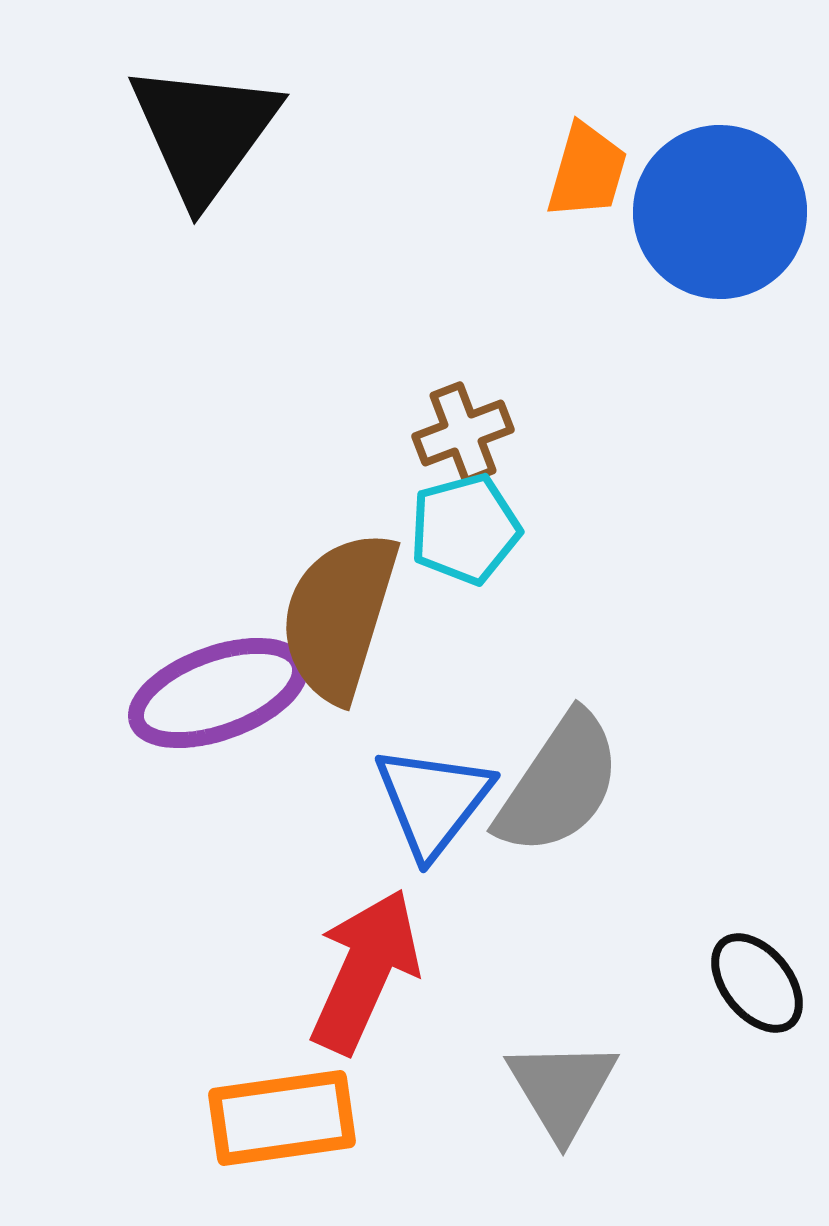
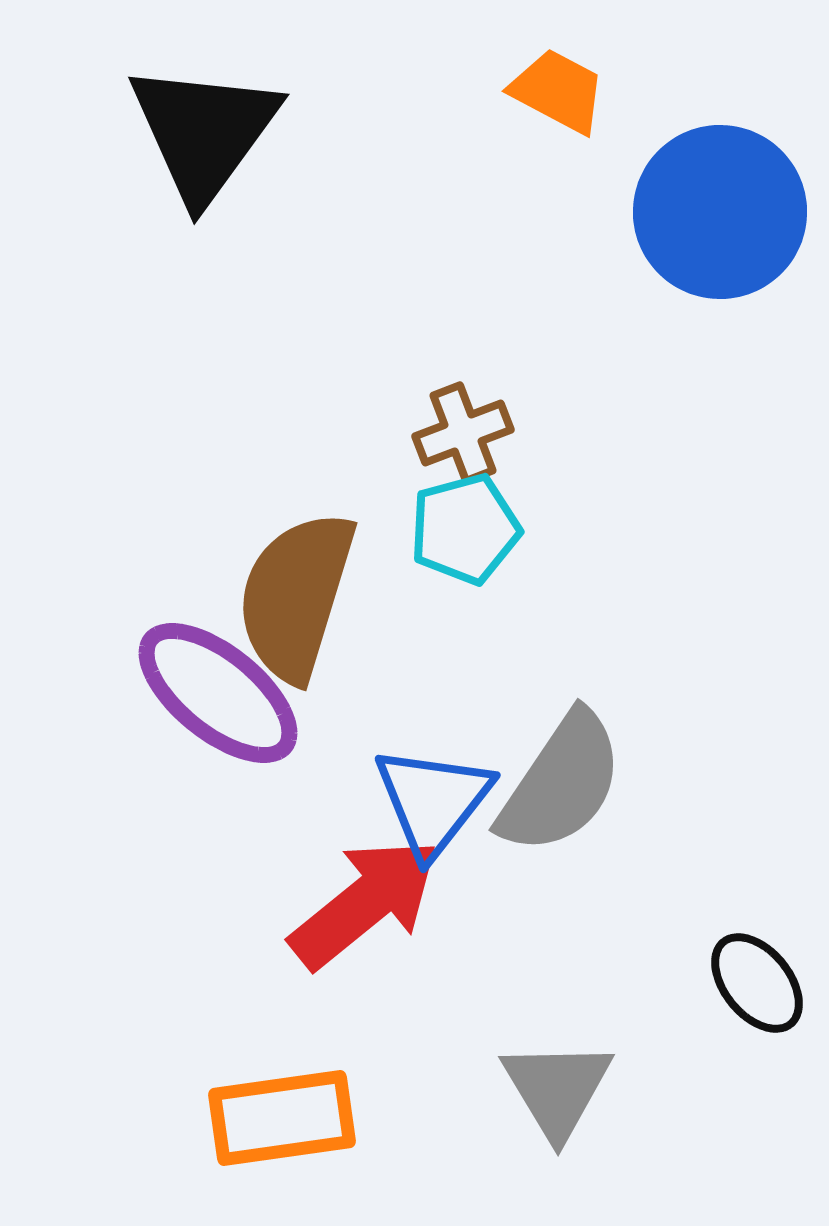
orange trapezoid: moved 29 px left, 80 px up; rotated 78 degrees counterclockwise
brown semicircle: moved 43 px left, 20 px up
purple ellipse: rotated 59 degrees clockwise
gray semicircle: moved 2 px right, 1 px up
red arrow: moved 68 px up; rotated 27 degrees clockwise
gray triangle: moved 5 px left
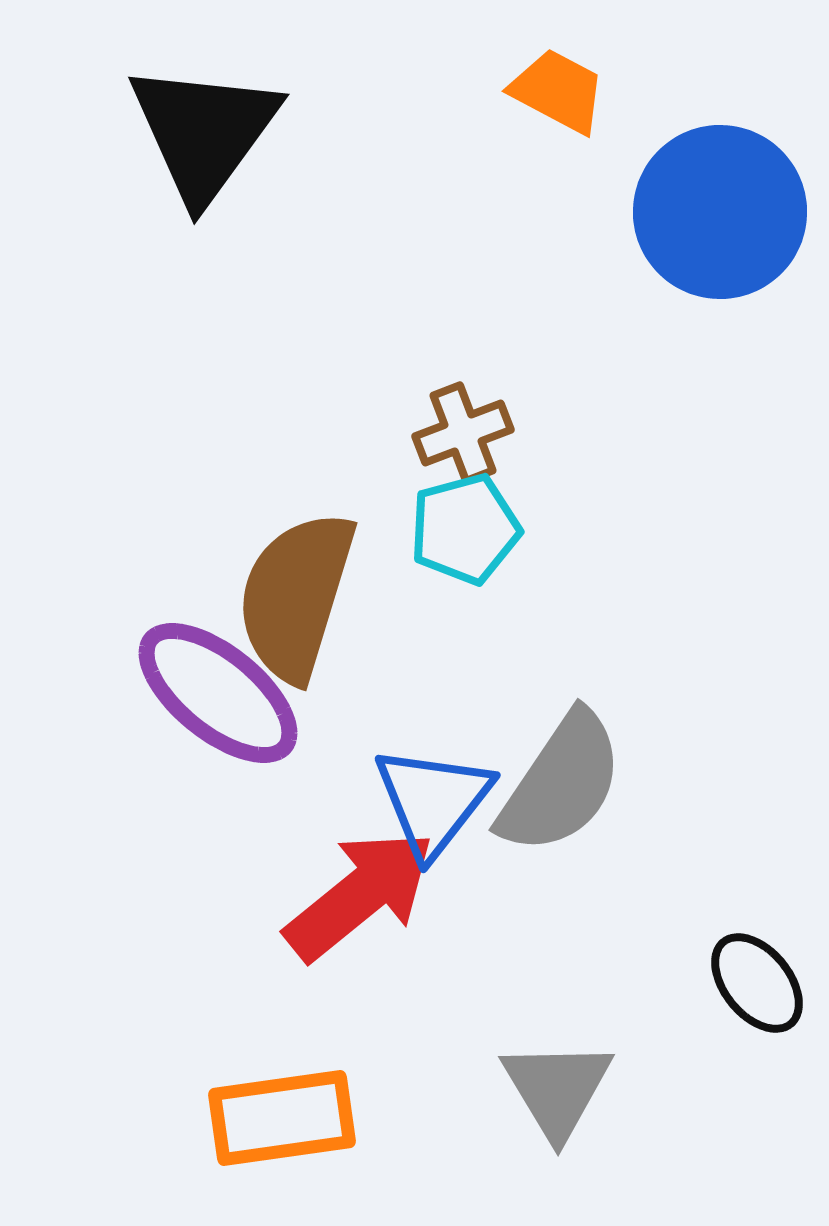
red arrow: moved 5 px left, 8 px up
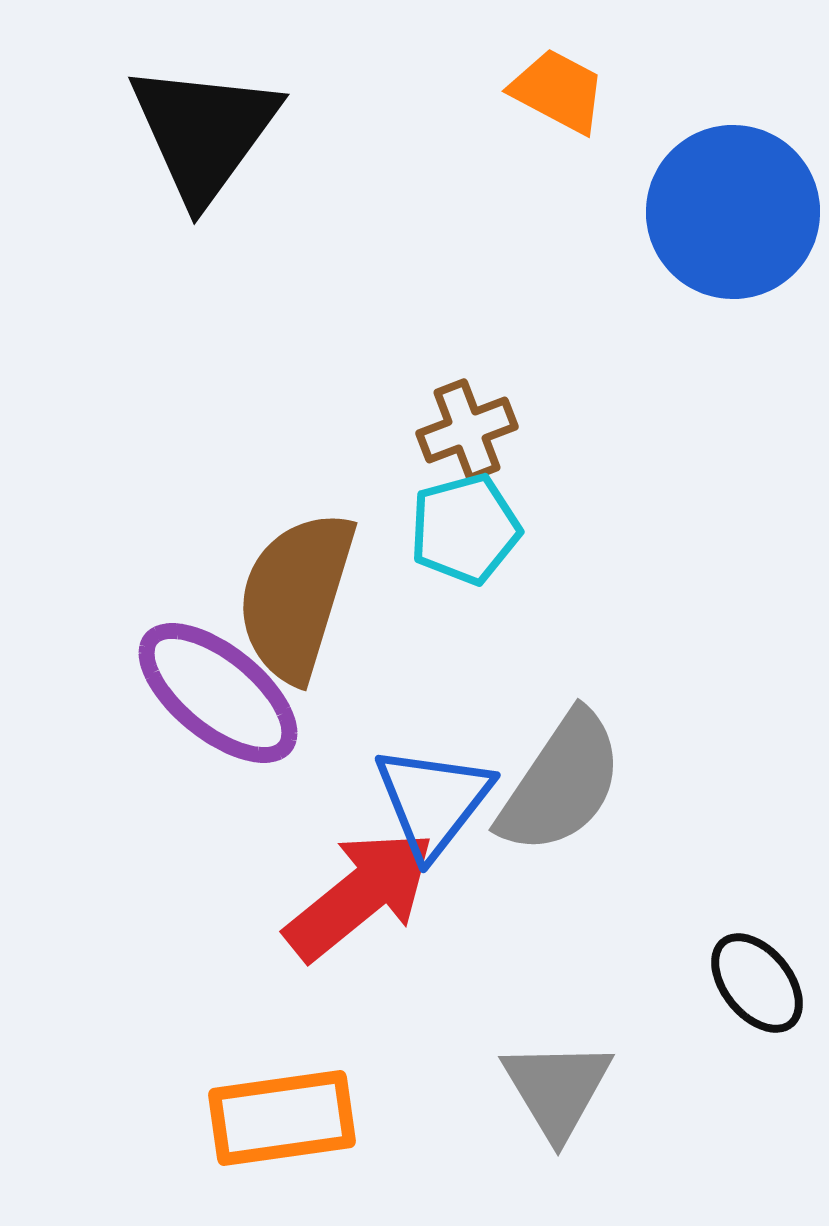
blue circle: moved 13 px right
brown cross: moved 4 px right, 3 px up
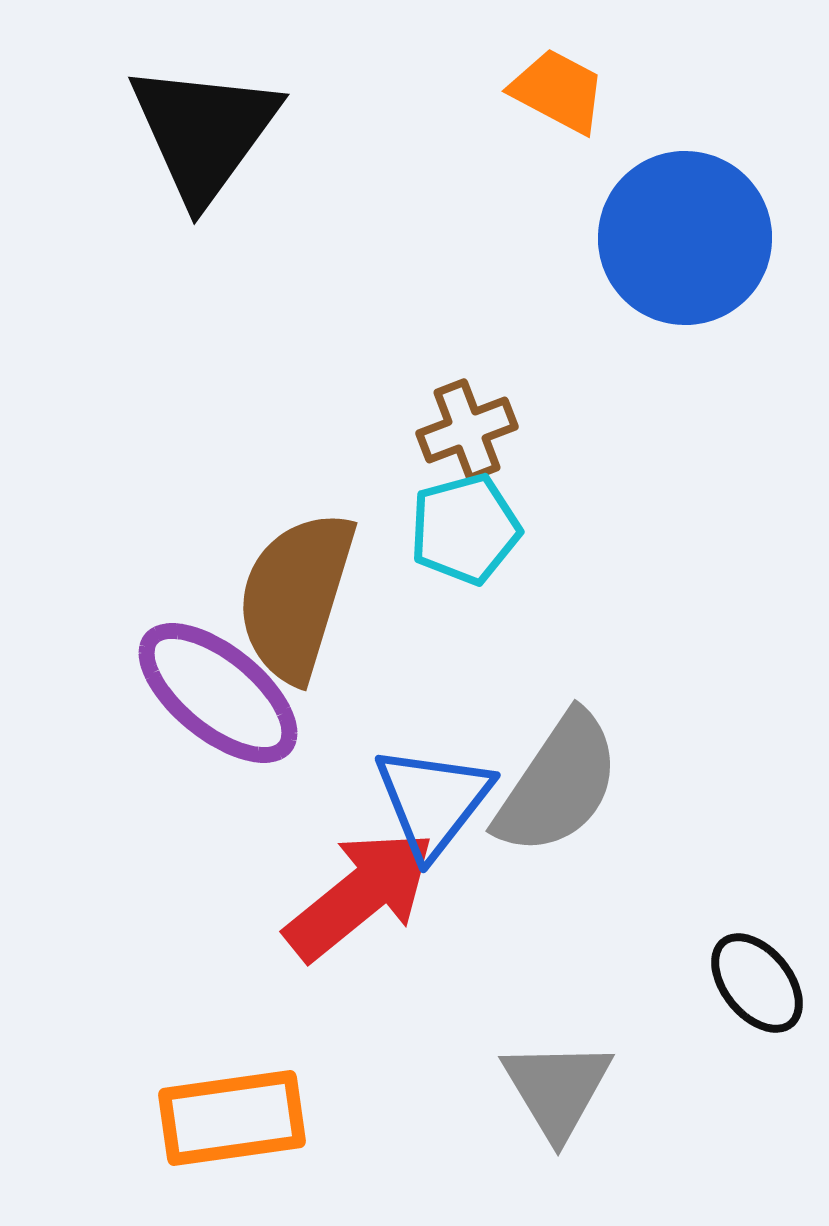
blue circle: moved 48 px left, 26 px down
gray semicircle: moved 3 px left, 1 px down
orange rectangle: moved 50 px left
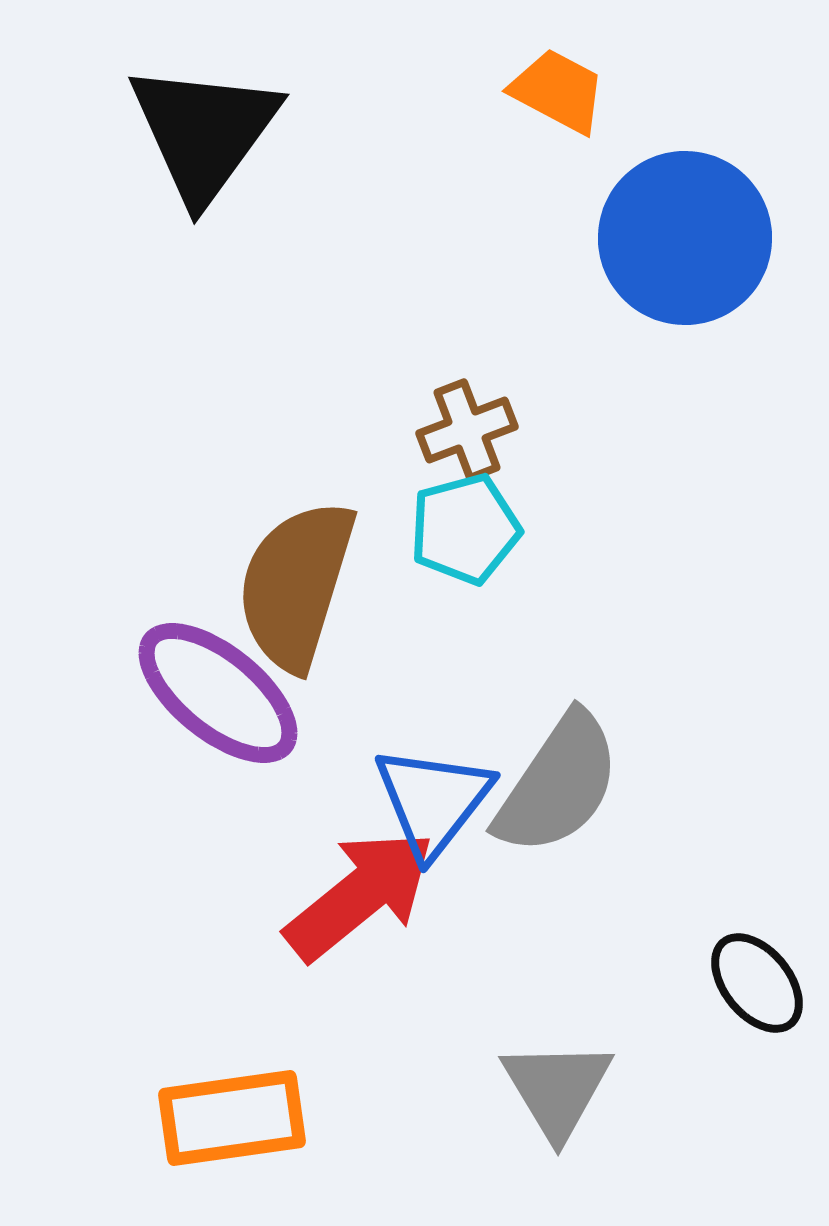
brown semicircle: moved 11 px up
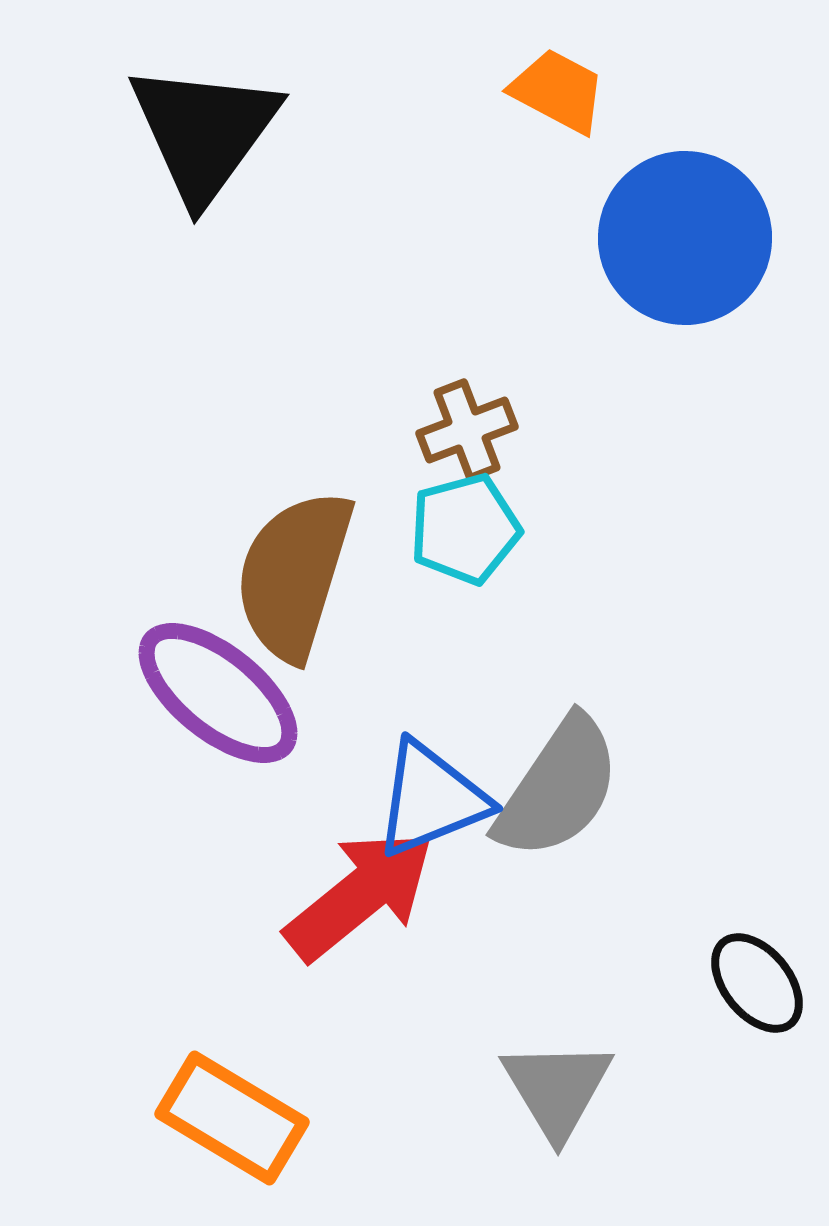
brown semicircle: moved 2 px left, 10 px up
gray semicircle: moved 4 px down
blue triangle: moved 2 px left, 2 px up; rotated 30 degrees clockwise
orange rectangle: rotated 39 degrees clockwise
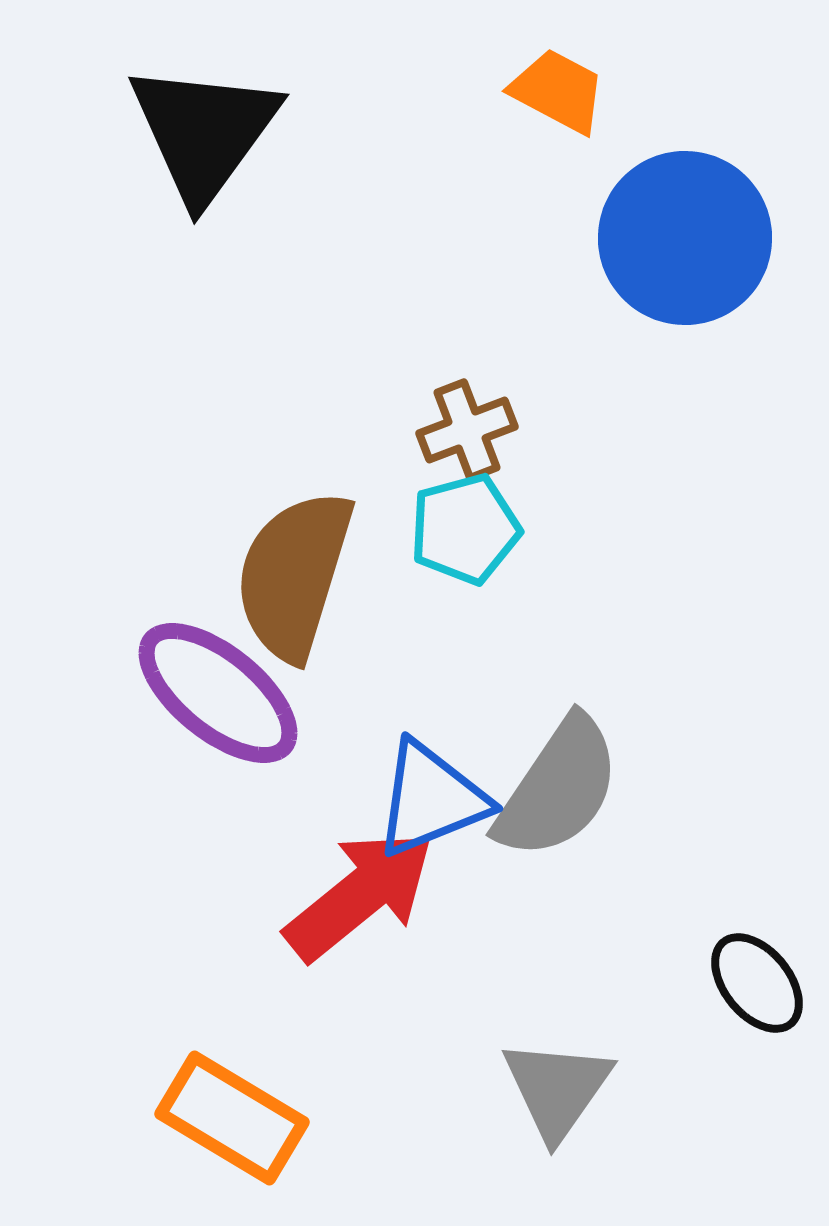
gray triangle: rotated 6 degrees clockwise
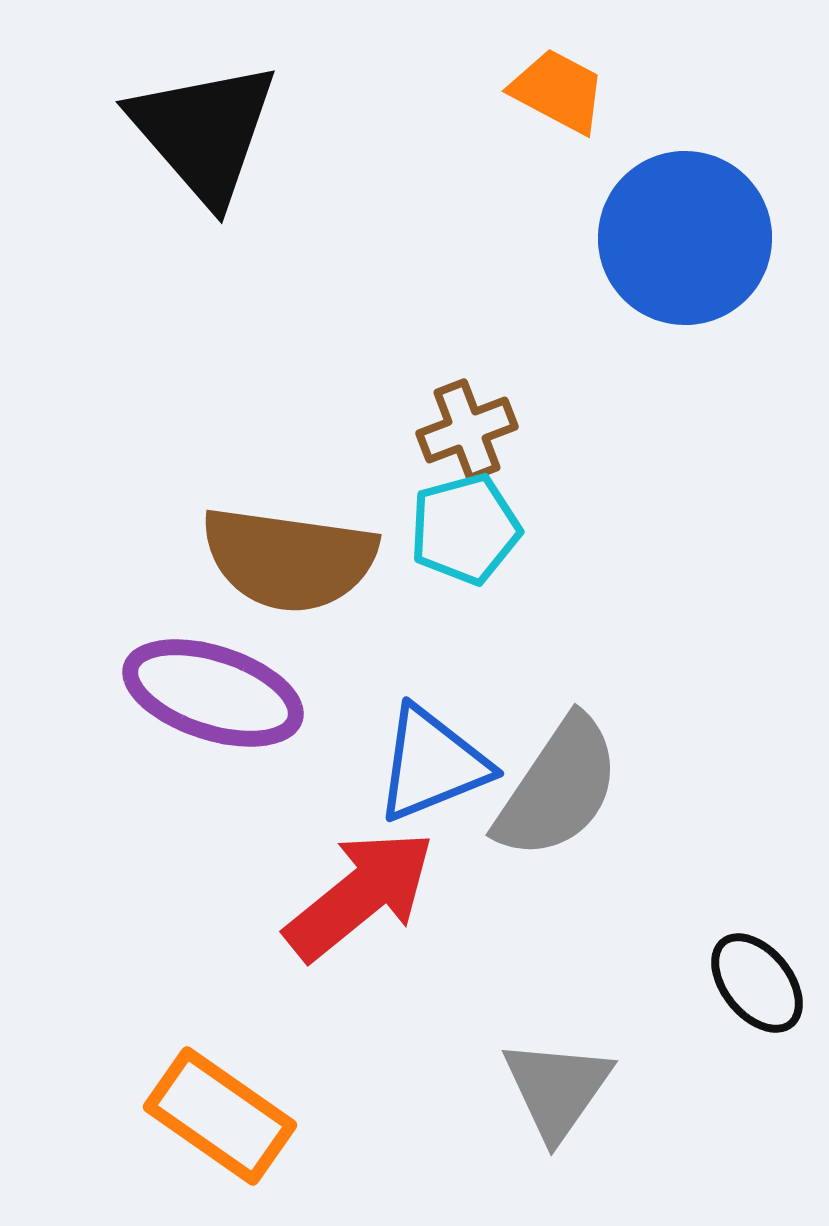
black triangle: rotated 17 degrees counterclockwise
brown semicircle: moved 5 px left, 16 px up; rotated 99 degrees counterclockwise
purple ellipse: moved 5 px left; rotated 21 degrees counterclockwise
blue triangle: moved 1 px right, 35 px up
orange rectangle: moved 12 px left, 2 px up; rotated 4 degrees clockwise
